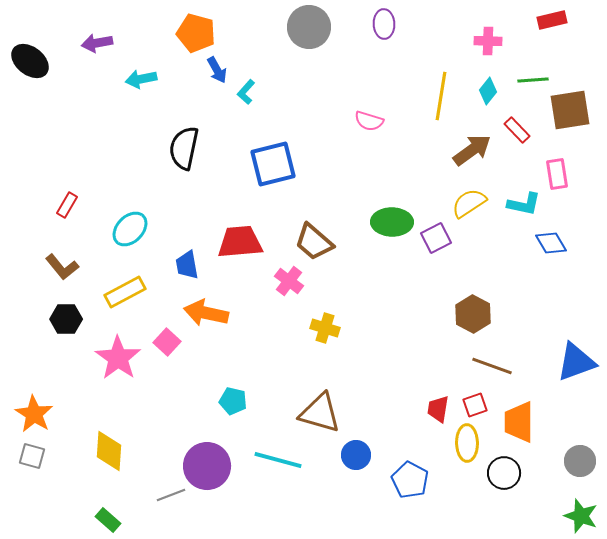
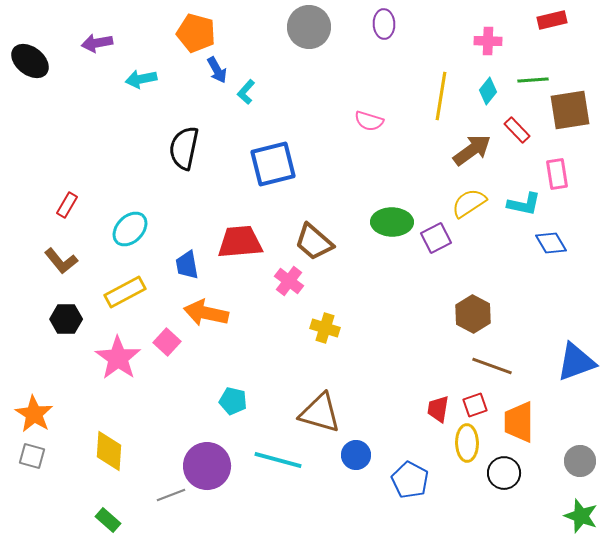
brown L-shape at (62, 267): moved 1 px left, 6 px up
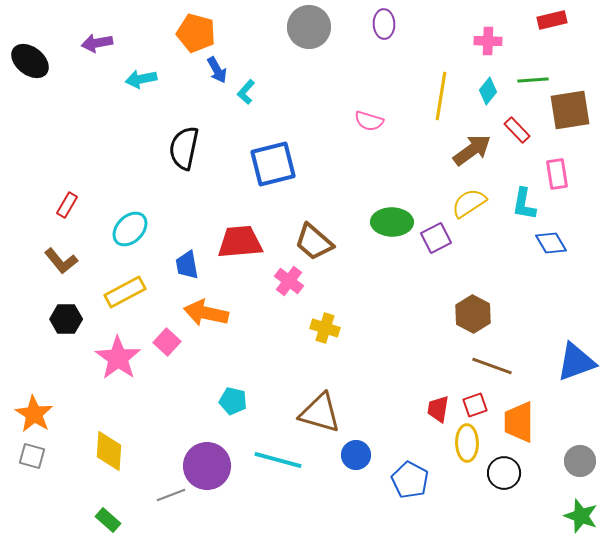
cyan L-shape at (524, 204): rotated 88 degrees clockwise
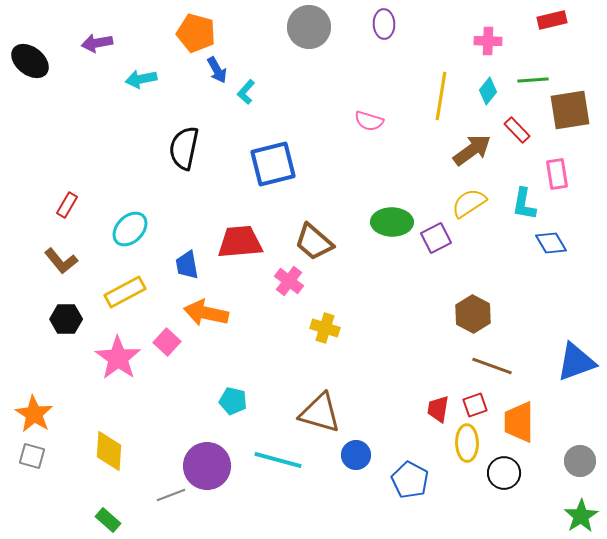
green star at (581, 516): rotated 20 degrees clockwise
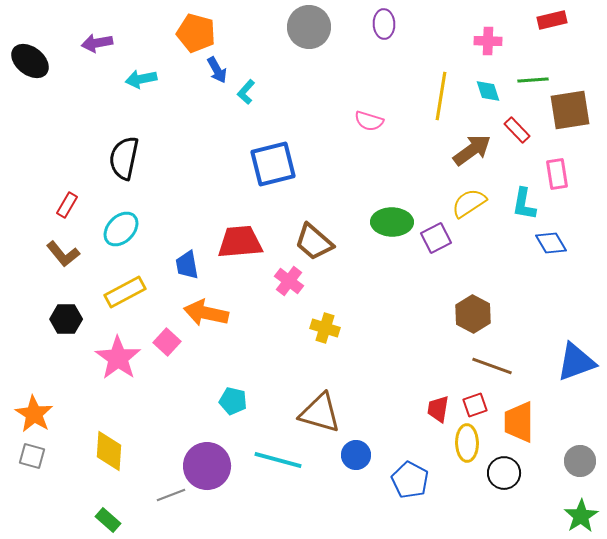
cyan diamond at (488, 91): rotated 56 degrees counterclockwise
black semicircle at (184, 148): moved 60 px left, 10 px down
cyan ellipse at (130, 229): moved 9 px left
brown L-shape at (61, 261): moved 2 px right, 7 px up
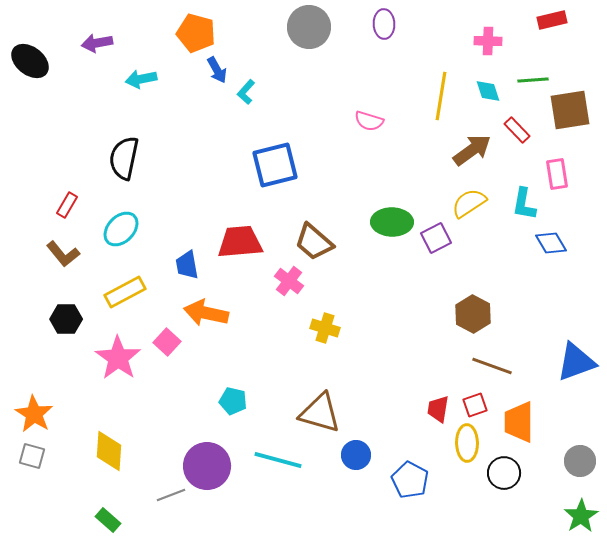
blue square at (273, 164): moved 2 px right, 1 px down
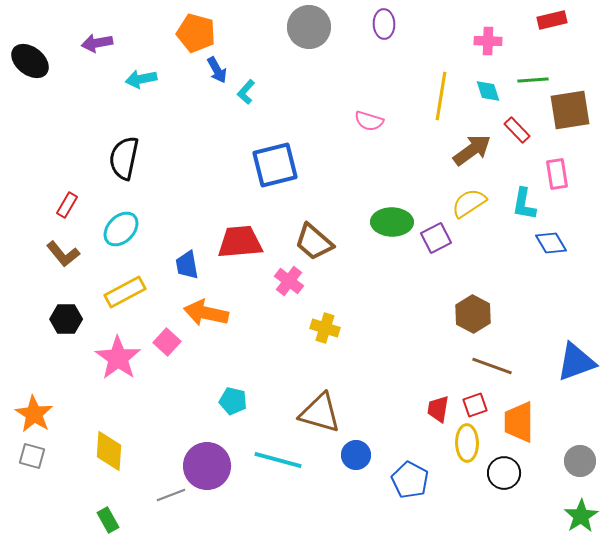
green rectangle at (108, 520): rotated 20 degrees clockwise
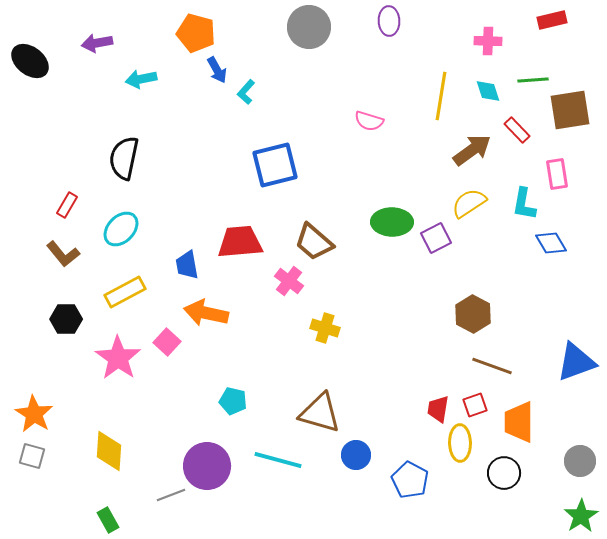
purple ellipse at (384, 24): moved 5 px right, 3 px up
yellow ellipse at (467, 443): moved 7 px left
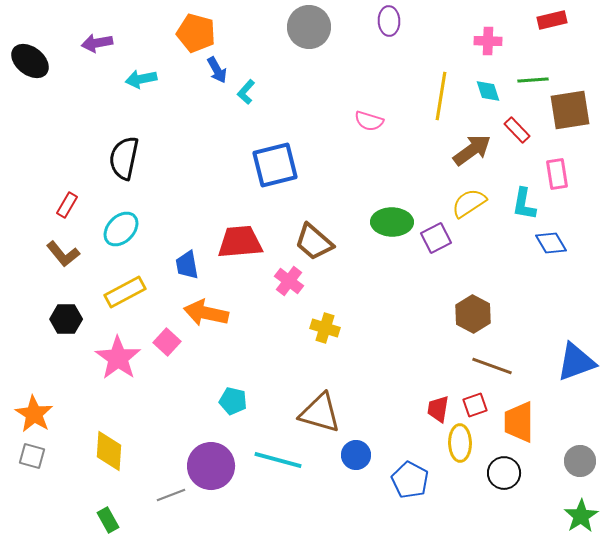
purple circle at (207, 466): moved 4 px right
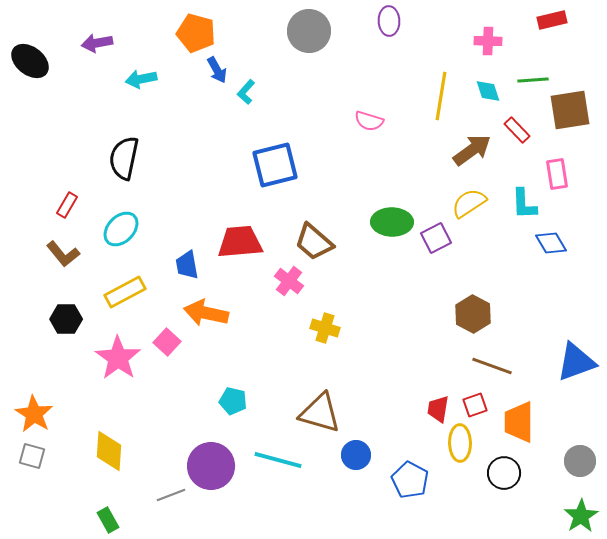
gray circle at (309, 27): moved 4 px down
cyan L-shape at (524, 204): rotated 12 degrees counterclockwise
